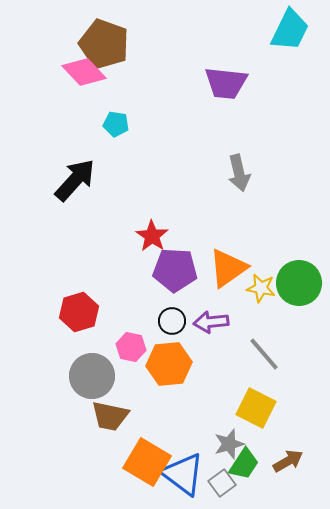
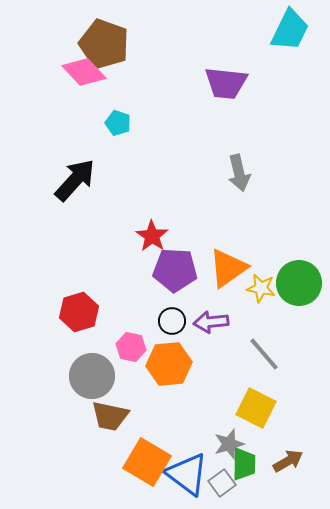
cyan pentagon: moved 2 px right, 1 px up; rotated 10 degrees clockwise
green trapezoid: rotated 32 degrees counterclockwise
blue triangle: moved 4 px right
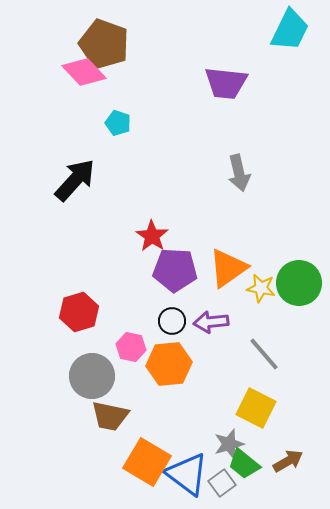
green trapezoid: rotated 128 degrees clockwise
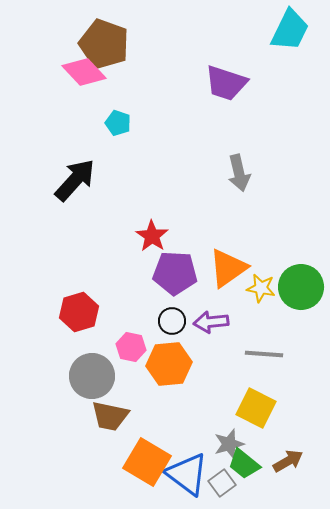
purple trapezoid: rotated 12 degrees clockwise
purple pentagon: moved 3 px down
green circle: moved 2 px right, 4 px down
gray line: rotated 45 degrees counterclockwise
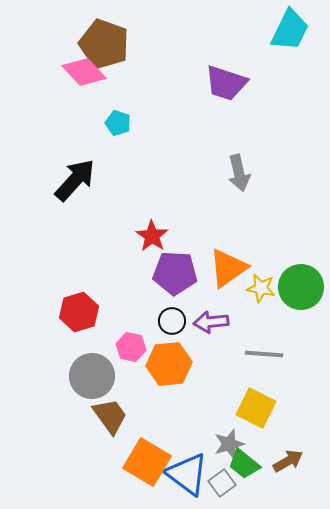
brown trapezoid: rotated 138 degrees counterclockwise
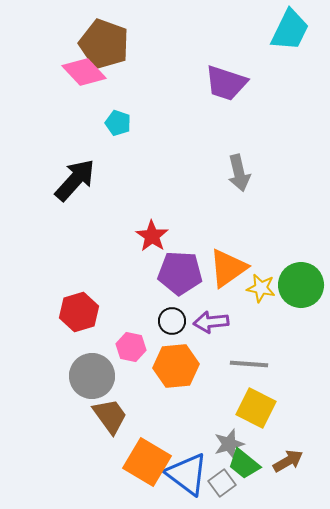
purple pentagon: moved 5 px right
green circle: moved 2 px up
gray line: moved 15 px left, 10 px down
orange hexagon: moved 7 px right, 2 px down
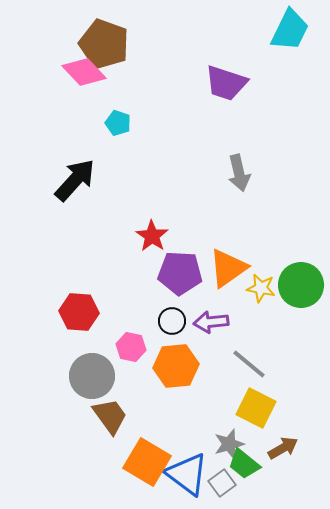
red hexagon: rotated 21 degrees clockwise
gray line: rotated 36 degrees clockwise
brown arrow: moved 5 px left, 13 px up
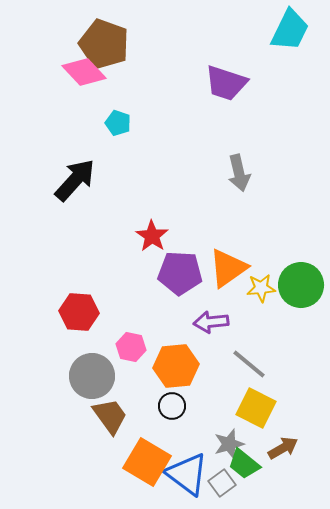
yellow star: rotated 16 degrees counterclockwise
black circle: moved 85 px down
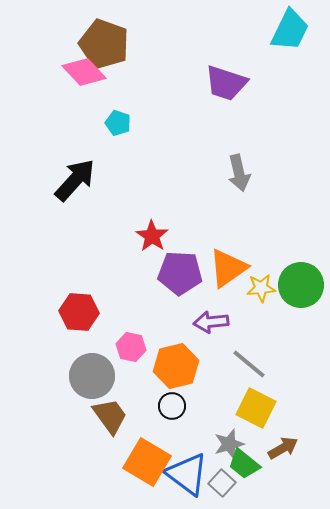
orange hexagon: rotated 9 degrees counterclockwise
gray square: rotated 12 degrees counterclockwise
